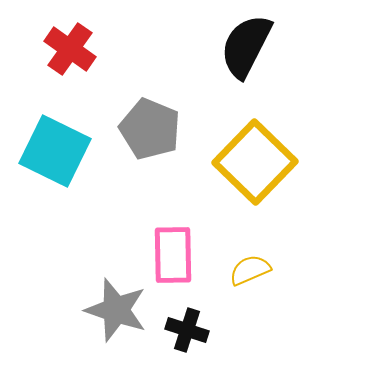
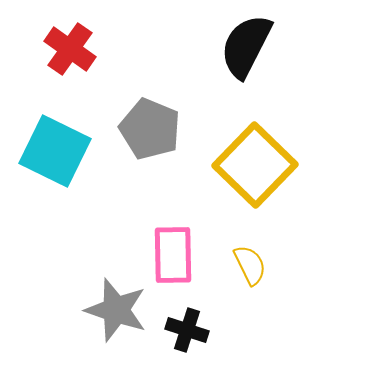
yellow square: moved 3 px down
yellow semicircle: moved 5 px up; rotated 87 degrees clockwise
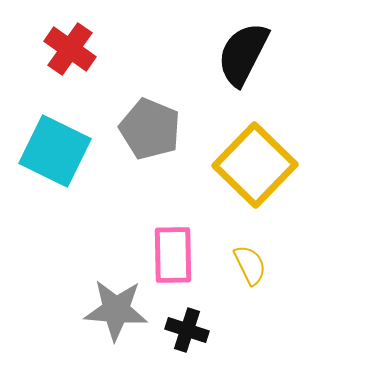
black semicircle: moved 3 px left, 8 px down
gray star: rotated 14 degrees counterclockwise
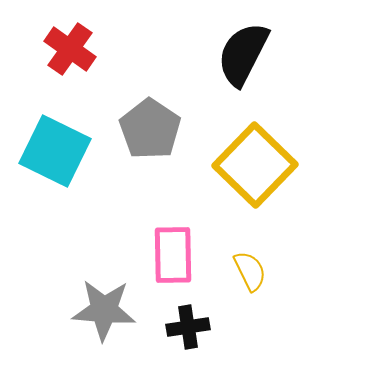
gray pentagon: rotated 12 degrees clockwise
yellow semicircle: moved 6 px down
gray star: moved 12 px left
black cross: moved 1 px right, 3 px up; rotated 27 degrees counterclockwise
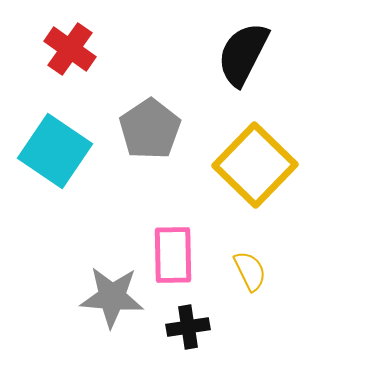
gray pentagon: rotated 4 degrees clockwise
cyan square: rotated 8 degrees clockwise
gray star: moved 8 px right, 13 px up
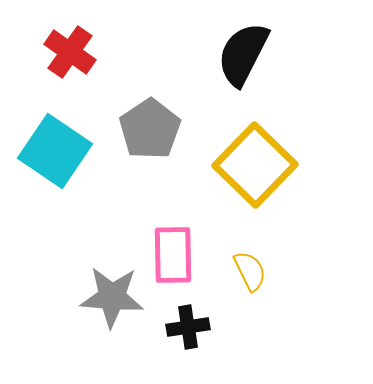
red cross: moved 3 px down
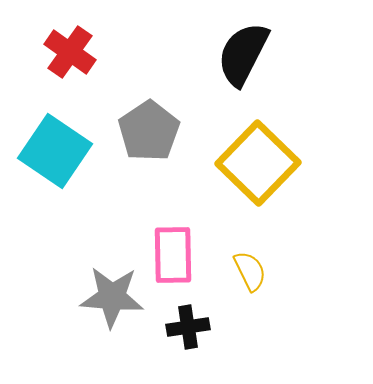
gray pentagon: moved 1 px left, 2 px down
yellow square: moved 3 px right, 2 px up
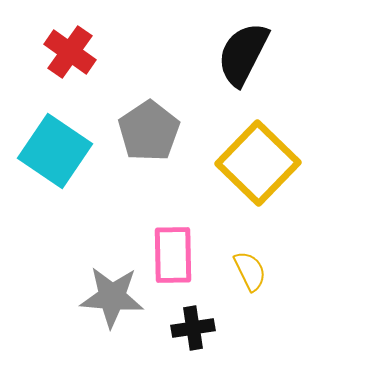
black cross: moved 5 px right, 1 px down
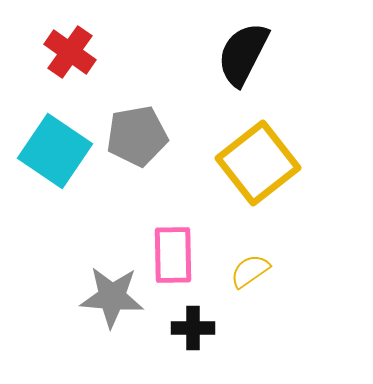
gray pentagon: moved 12 px left, 5 px down; rotated 24 degrees clockwise
yellow square: rotated 8 degrees clockwise
yellow semicircle: rotated 99 degrees counterclockwise
black cross: rotated 9 degrees clockwise
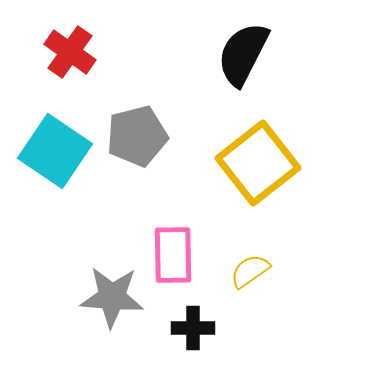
gray pentagon: rotated 4 degrees counterclockwise
